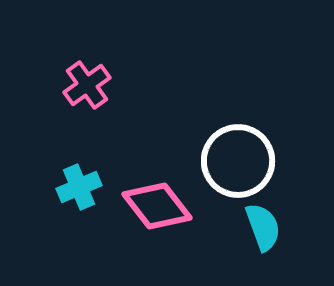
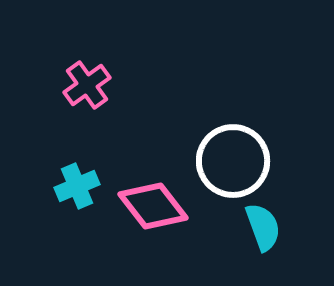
white circle: moved 5 px left
cyan cross: moved 2 px left, 1 px up
pink diamond: moved 4 px left
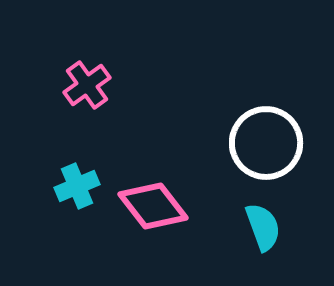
white circle: moved 33 px right, 18 px up
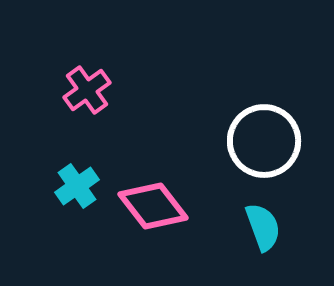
pink cross: moved 5 px down
white circle: moved 2 px left, 2 px up
cyan cross: rotated 12 degrees counterclockwise
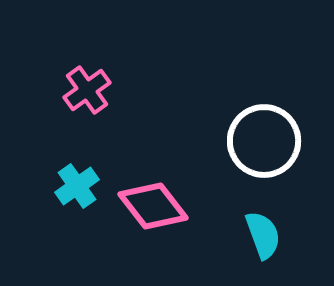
cyan semicircle: moved 8 px down
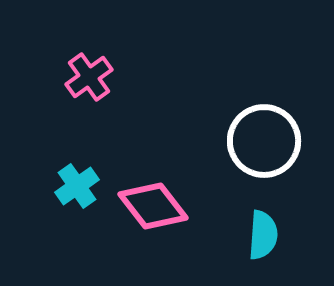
pink cross: moved 2 px right, 13 px up
cyan semicircle: rotated 24 degrees clockwise
